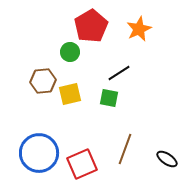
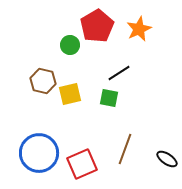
red pentagon: moved 6 px right
green circle: moved 7 px up
brown hexagon: rotated 20 degrees clockwise
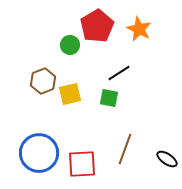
orange star: rotated 20 degrees counterclockwise
brown hexagon: rotated 25 degrees clockwise
red square: rotated 20 degrees clockwise
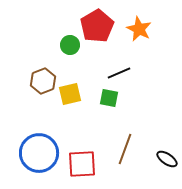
black line: rotated 10 degrees clockwise
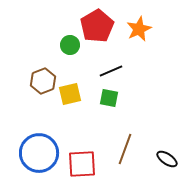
orange star: rotated 20 degrees clockwise
black line: moved 8 px left, 2 px up
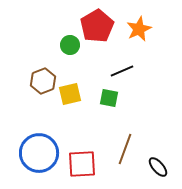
black line: moved 11 px right
black ellipse: moved 9 px left, 8 px down; rotated 15 degrees clockwise
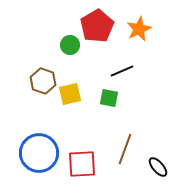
brown hexagon: rotated 20 degrees counterclockwise
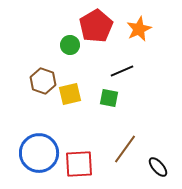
red pentagon: moved 1 px left
brown line: rotated 16 degrees clockwise
red square: moved 3 px left
